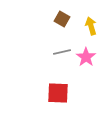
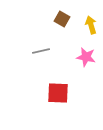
yellow arrow: moved 1 px up
gray line: moved 21 px left, 1 px up
pink star: rotated 24 degrees counterclockwise
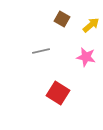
yellow arrow: rotated 66 degrees clockwise
red square: rotated 30 degrees clockwise
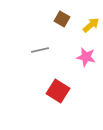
gray line: moved 1 px left, 1 px up
red square: moved 2 px up
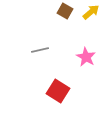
brown square: moved 3 px right, 8 px up
yellow arrow: moved 13 px up
pink star: rotated 18 degrees clockwise
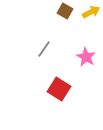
yellow arrow: rotated 12 degrees clockwise
gray line: moved 4 px right, 1 px up; rotated 42 degrees counterclockwise
red square: moved 1 px right, 2 px up
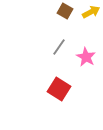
gray line: moved 15 px right, 2 px up
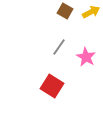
red square: moved 7 px left, 3 px up
